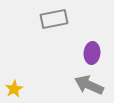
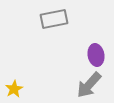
purple ellipse: moved 4 px right, 2 px down; rotated 15 degrees counterclockwise
gray arrow: rotated 72 degrees counterclockwise
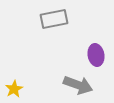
gray arrow: moved 11 px left; rotated 112 degrees counterclockwise
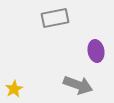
gray rectangle: moved 1 px right, 1 px up
purple ellipse: moved 4 px up
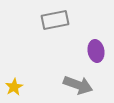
gray rectangle: moved 2 px down
yellow star: moved 2 px up
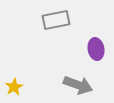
gray rectangle: moved 1 px right
purple ellipse: moved 2 px up
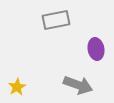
yellow star: moved 3 px right
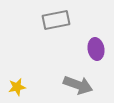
yellow star: rotated 18 degrees clockwise
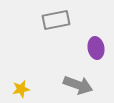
purple ellipse: moved 1 px up
yellow star: moved 4 px right, 2 px down
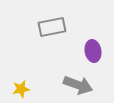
gray rectangle: moved 4 px left, 7 px down
purple ellipse: moved 3 px left, 3 px down
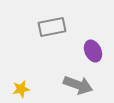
purple ellipse: rotated 15 degrees counterclockwise
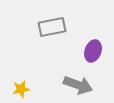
purple ellipse: rotated 45 degrees clockwise
